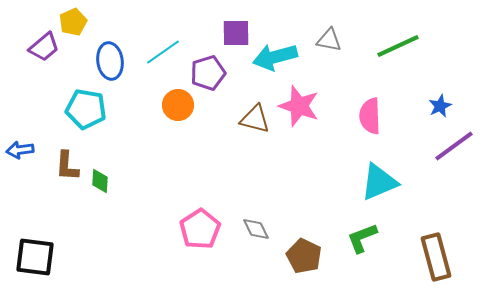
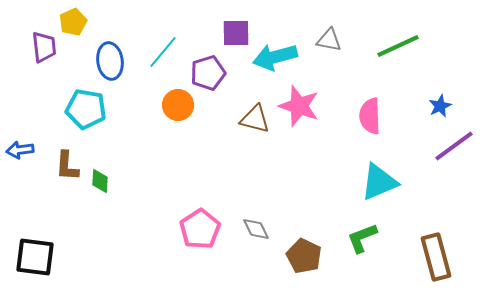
purple trapezoid: rotated 56 degrees counterclockwise
cyan line: rotated 15 degrees counterclockwise
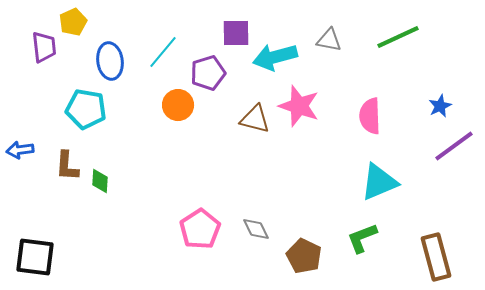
green line: moved 9 px up
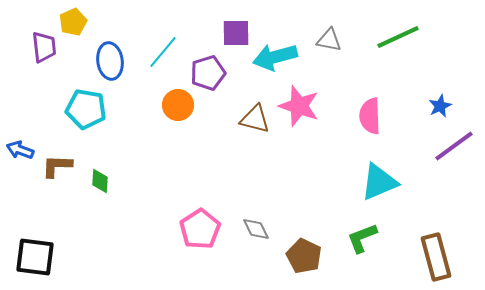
blue arrow: rotated 28 degrees clockwise
brown L-shape: moved 10 px left; rotated 88 degrees clockwise
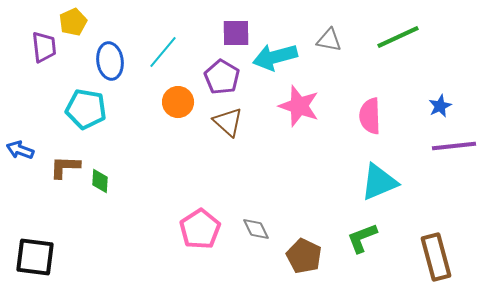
purple pentagon: moved 14 px right, 4 px down; rotated 24 degrees counterclockwise
orange circle: moved 3 px up
brown triangle: moved 27 px left, 3 px down; rotated 28 degrees clockwise
purple line: rotated 30 degrees clockwise
brown L-shape: moved 8 px right, 1 px down
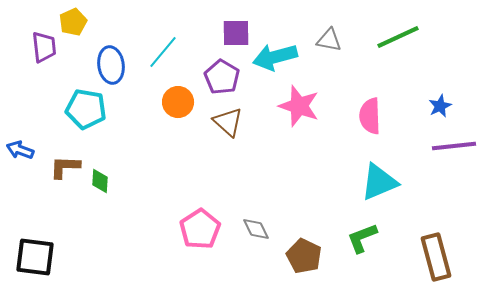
blue ellipse: moved 1 px right, 4 px down
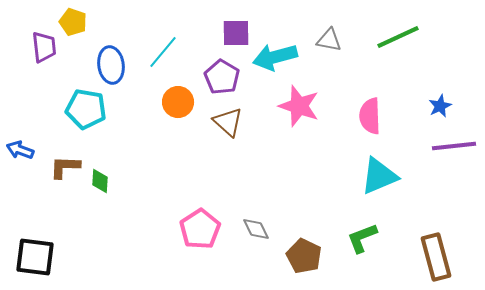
yellow pentagon: rotated 28 degrees counterclockwise
cyan triangle: moved 6 px up
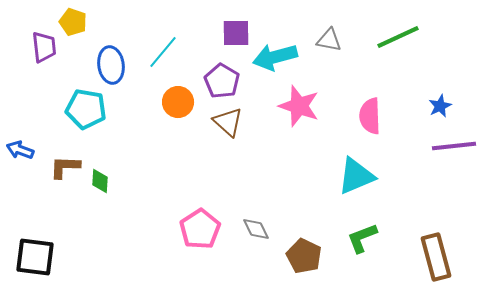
purple pentagon: moved 4 px down
cyan triangle: moved 23 px left
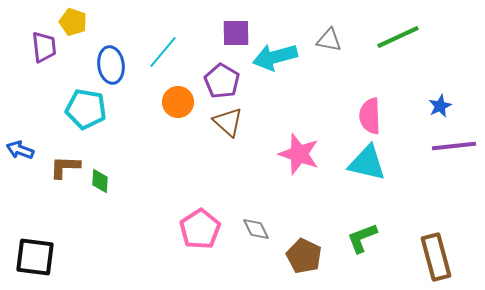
pink star: moved 48 px down
cyan triangle: moved 11 px right, 13 px up; rotated 36 degrees clockwise
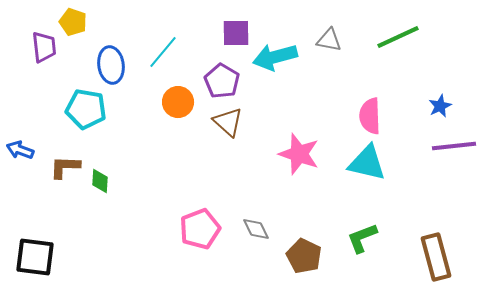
pink pentagon: rotated 12 degrees clockwise
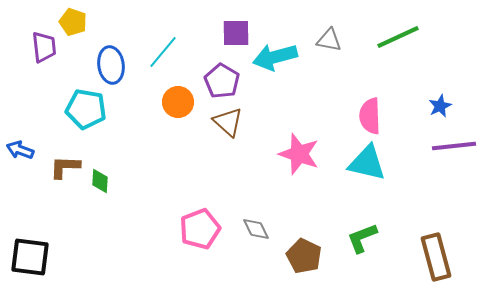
black square: moved 5 px left
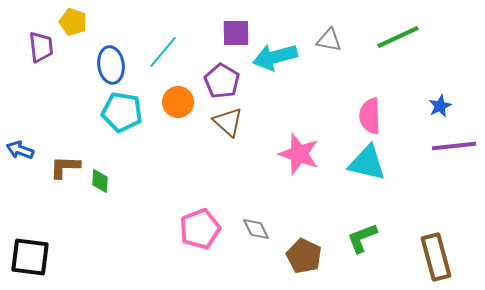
purple trapezoid: moved 3 px left
cyan pentagon: moved 36 px right, 3 px down
